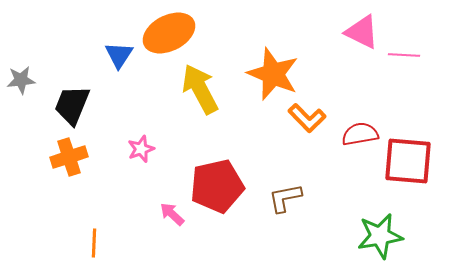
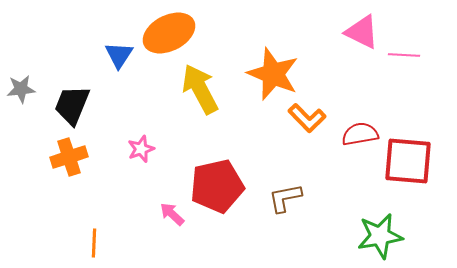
gray star: moved 9 px down
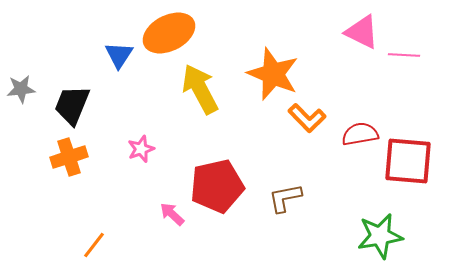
orange line: moved 2 px down; rotated 36 degrees clockwise
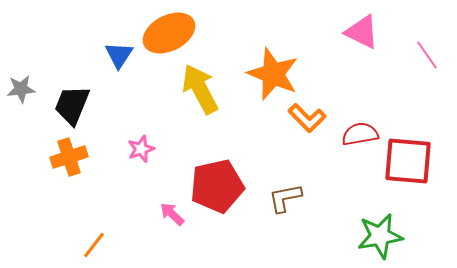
pink line: moved 23 px right; rotated 52 degrees clockwise
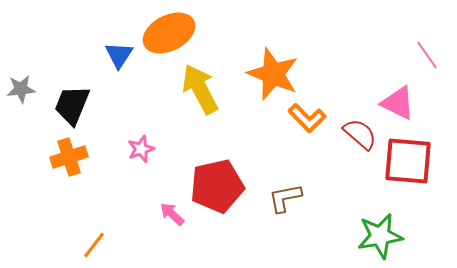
pink triangle: moved 36 px right, 71 px down
red semicircle: rotated 51 degrees clockwise
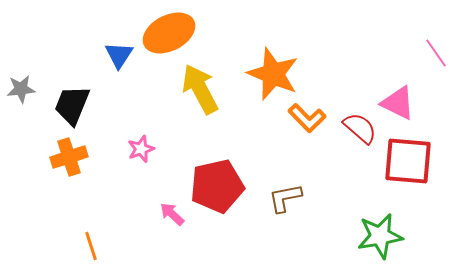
pink line: moved 9 px right, 2 px up
red semicircle: moved 6 px up
orange line: moved 3 px left, 1 px down; rotated 56 degrees counterclockwise
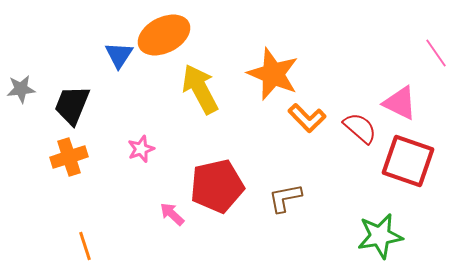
orange ellipse: moved 5 px left, 2 px down
pink triangle: moved 2 px right
red square: rotated 14 degrees clockwise
orange line: moved 6 px left
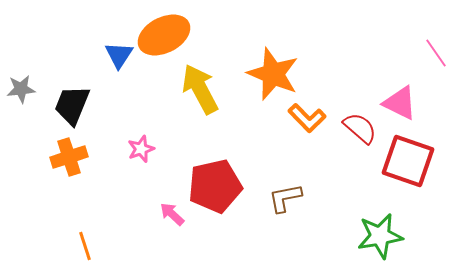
red pentagon: moved 2 px left
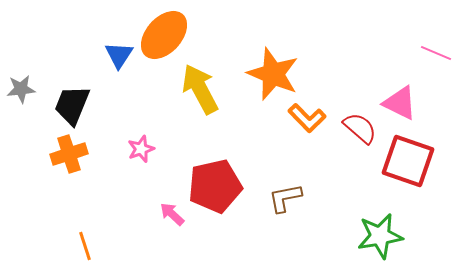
orange ellipse: rotated 21 degrees counterclockwise
pink line: rotated 32 degrees counterclockwise
orange cross: moved 3 px up
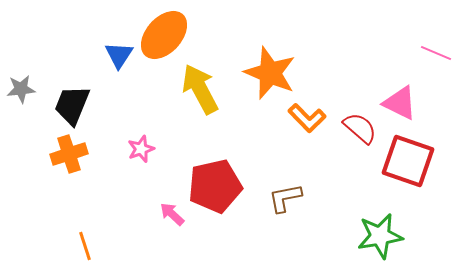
orange star: moved 3 px left, 1 px up
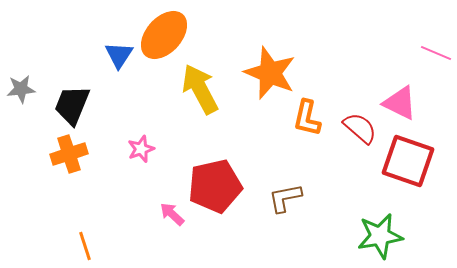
orange L-shape: rotated 57 degrees clockwise
